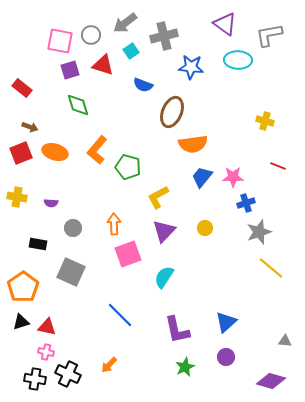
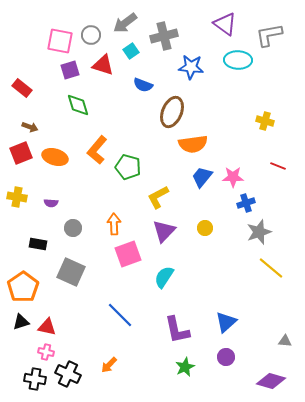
orange ellipse at (55, 152): moved 5 px down
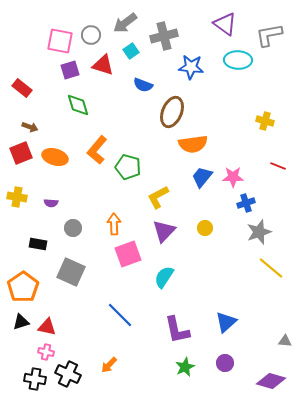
purple circle at (226, 357): moved 1 px left, 6 px down
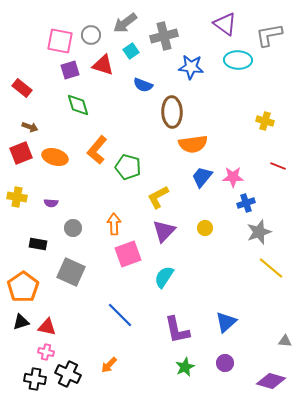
brown ellipse at (172, 112): rotated 24 degrees counterclockwise
